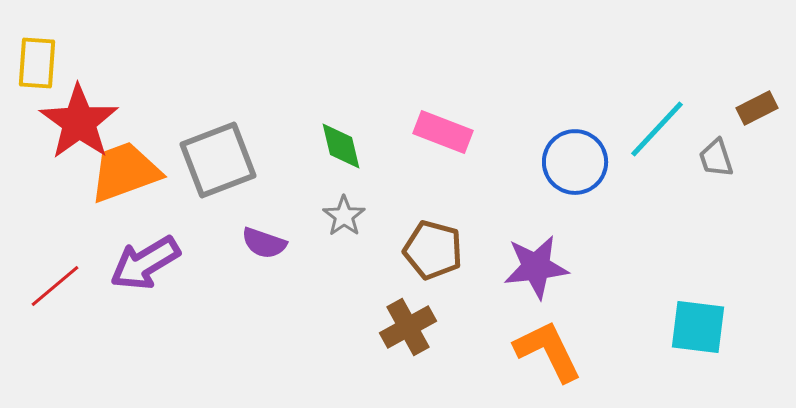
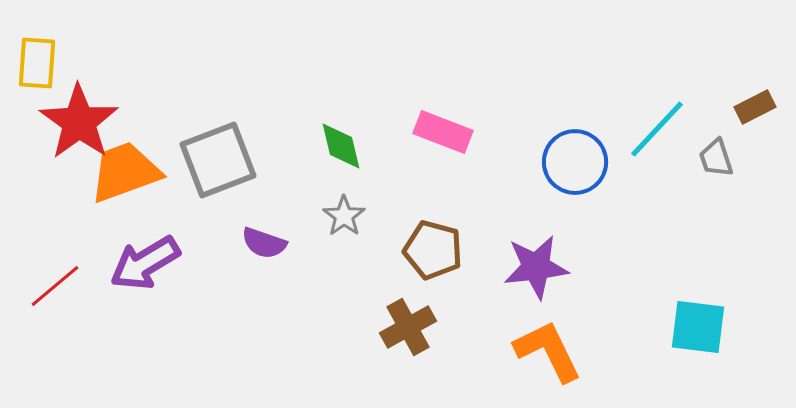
brown rectangle: moved 2 px left, 1 px up
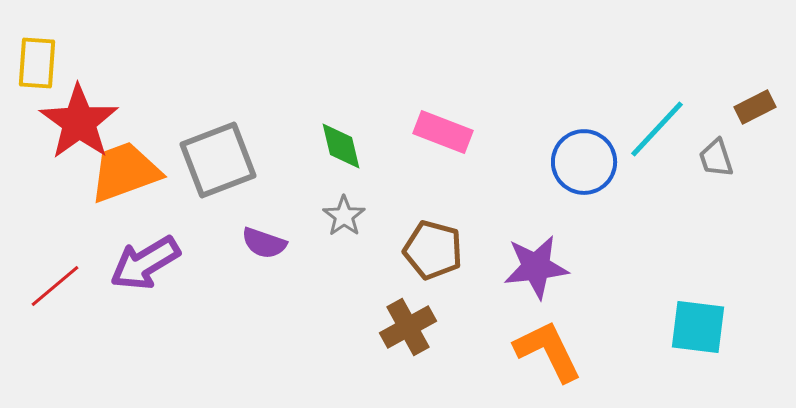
blue circle: moved 9 px right
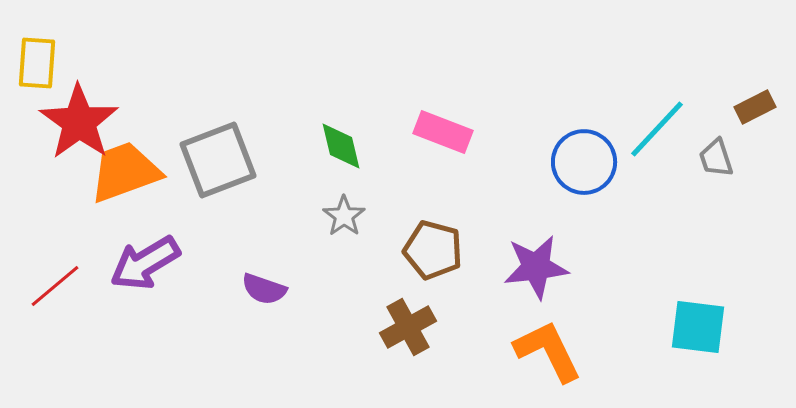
purple semicircle: moved 46 px down
